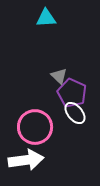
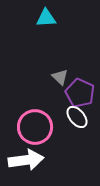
gray triangle: moved 1 px right, 1 px down
purple pentagon: moved 8 px right
white ellipse: moved 2 px right, 4 px down
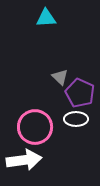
white ellipse: moved 1 px left, 2 px down; rotated 50 degrees counterclockwise
white arrow: moved 2 px left
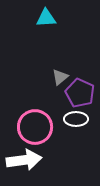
gray triangle: rotated 36 degrees clockwise
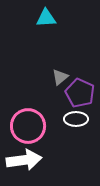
pink circle: moved 7 px left, 1 px up
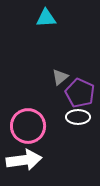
white ellipse: moved 2 px right, 2 px up
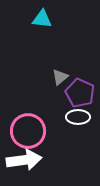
cyan triangle: moved 4 px left, 1 px down; rotated 10 degrees clockwise
pink circle: moved 5 px down
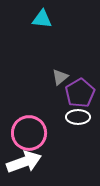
purple pentagon: rotated 16 degrees clockwise
pink circle: moved 1 px right, 2 px down
white arrow: moved 2 px down; rotated 12 degrees counterclockwise
